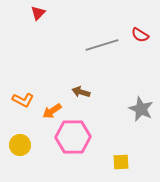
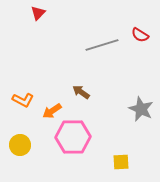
brown arrow: rotated 18 degrees clockwise
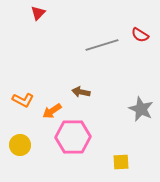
brown arrow: rotated 24 degrees counterclockwise
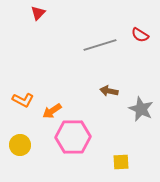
gray line: moved 2 px left
brown arrow: moved 28 px right, 1 px up
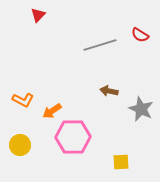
red triangle: moved 2 px down
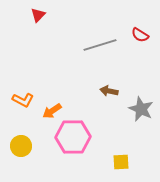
yellow circle: moved 1 px right, 1 px down
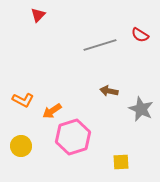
pink hexagon: rotated 16 degrees counterclockwise
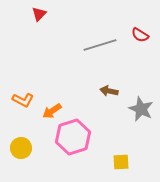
red triangle: moved 1 px right, 1 px up
yellow circle: moved 2 px down
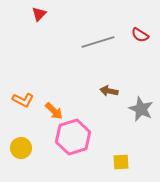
gray line: moved 2 px left, 3 px up
orange arrow: moved 2 px right; rotated 102 degrees counterclockwise
